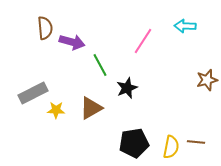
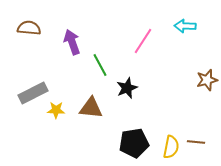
brown semicircle: moved 16 px left; rotated 80 degrees counterclockwise
purple arrow: rotated 125 degrees counterclockwise
brown triangle: rotated 35 degrees clockwise
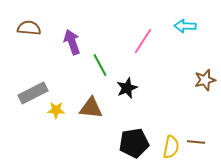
brown star: moved 2 px left
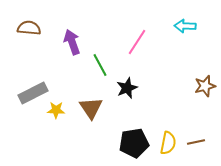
pink line: moved 6 px left, 1 px down
brown star: moved 6 px down
brown triangle: rotated 50 degrees clockwise
brown line: rotated 18 degrees counterclockwise
yellow semicircle: moved 3 px left, 4 px up
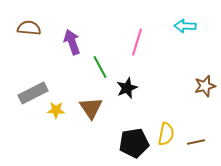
pink line: rotated 16 degrees counterclockwise
green line: moved 2 px down
yellow semicircle: moved 2 px left, 9 px up
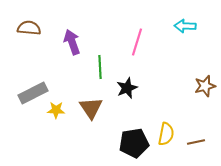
green line: rotated 25 degrees clockwise
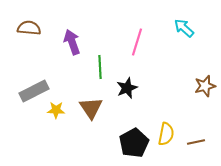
cyan arrow: moved 1 px left, 2 px down; rotated 40 degrees clockwise
gray rectangle: moved 1 px right, 2 px up
black pentagon: rotated 20 degrees counterclockwise
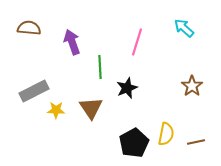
brown star: moved 13 px left; rotated 20 degrees counterclockwise
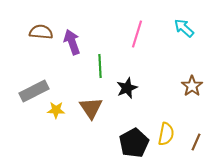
brown semicircle: moved 12 px right, 4 px down
pink line: moved 8 px up
green line: moved 1 px up
brown line: rotated 54 degrees counterclockwise
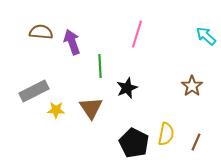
cyan arrow: moved 22 px right, 8 px down
black pentagon: rotated 16 degrees counterclockwise
